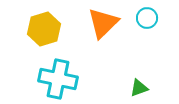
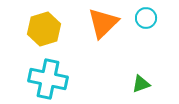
cyan circle: moved 1 px left
cyan cross: moved 10 px left
green triangle: moved 2 px right, 4 px up
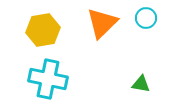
orange triangle: moved 1 px left
yellow hexagon: moved 1 px left, 1 px down; rotated 8 degrees clockwise
green triangle: rotated 30 degrees clockwise
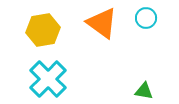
orange triangle: rotated 40 degrees counterclockwise
cyan cross: rotated 33 degrees clockwise
green triangle: moved 3 px right, 7 px down
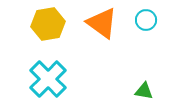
cyan circle: moved 2 px down
yellow hexagon: moved 5 px right, 6 px up
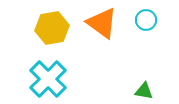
yellow hexagon: moved 4 px right, 4 px down
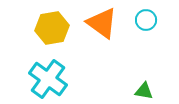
cyan cross: rotated 9 degrees counterclockwise
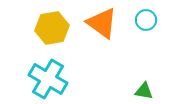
cyan cross: rotated 6 degrees counterclockwise
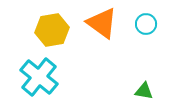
cyan circle: moved 4 px down
yellow hexagon: moved 2 px down
cyan cross: moved 9 px left, 2 px up; rotated 9 degrees clockwise
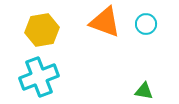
orange triangle: moved 3 px right, 1 px up; rotated 16 degrees counterclockwise
yellow hexagon: moved 10 px left
cyan cross: rotated 30 degrees clockwise
